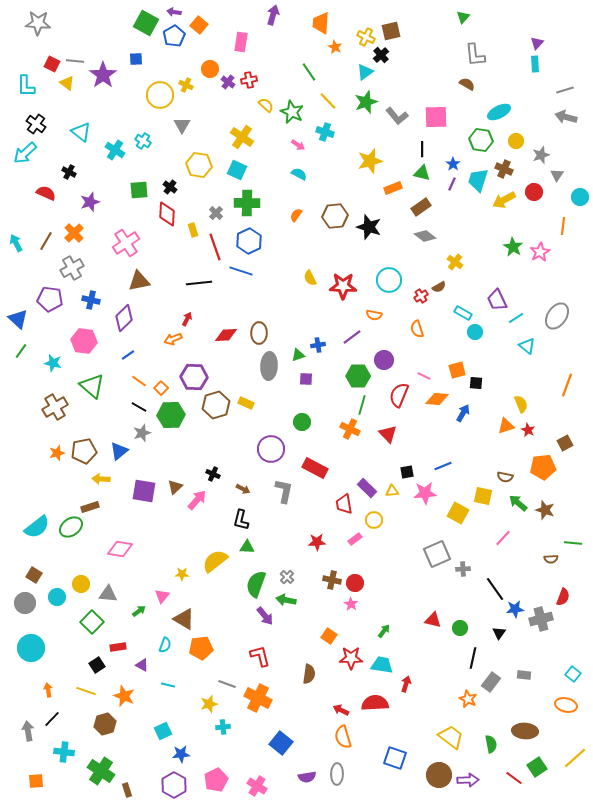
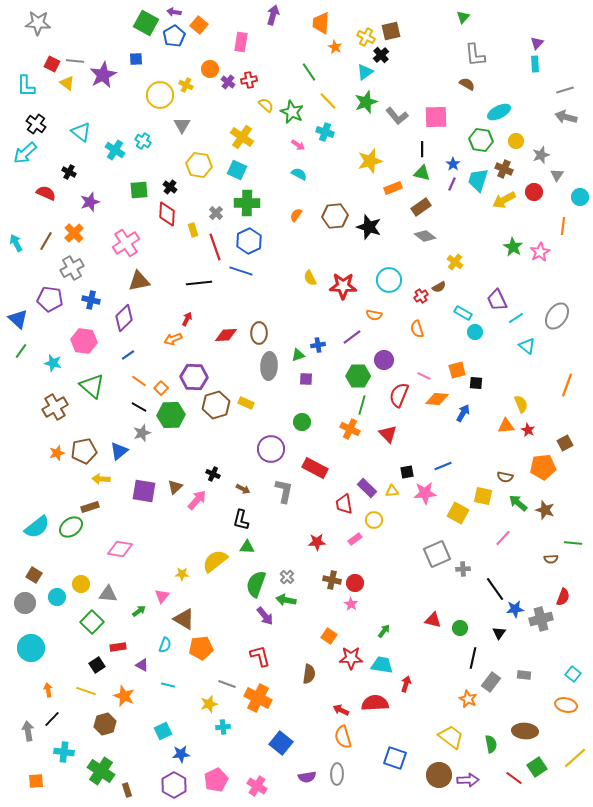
purple star at (103, 75): rotated 8 degrees clockwise
orange triangle at (506, 426): rotated 12 degrees clockwise
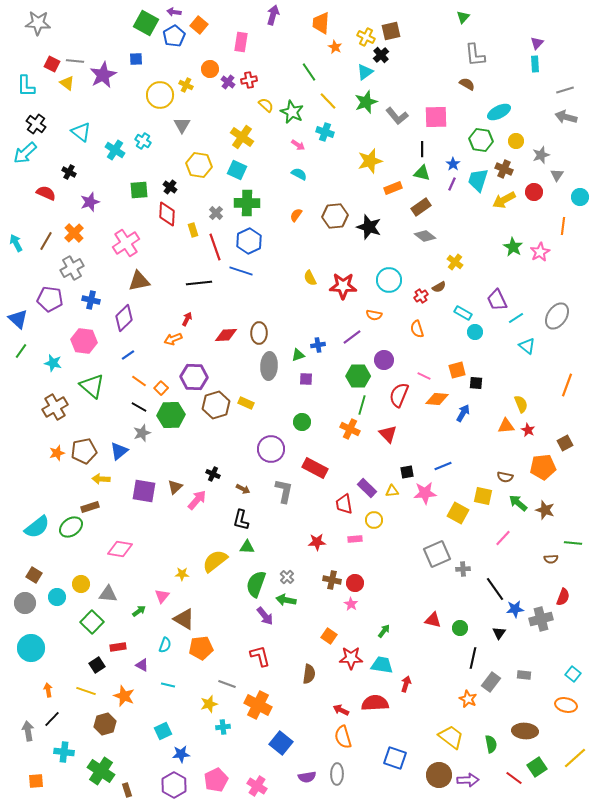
pink rectangle at (355, 539): rotated 32 degrees clockwise
orange cross at (258, 698): moved 7 px down
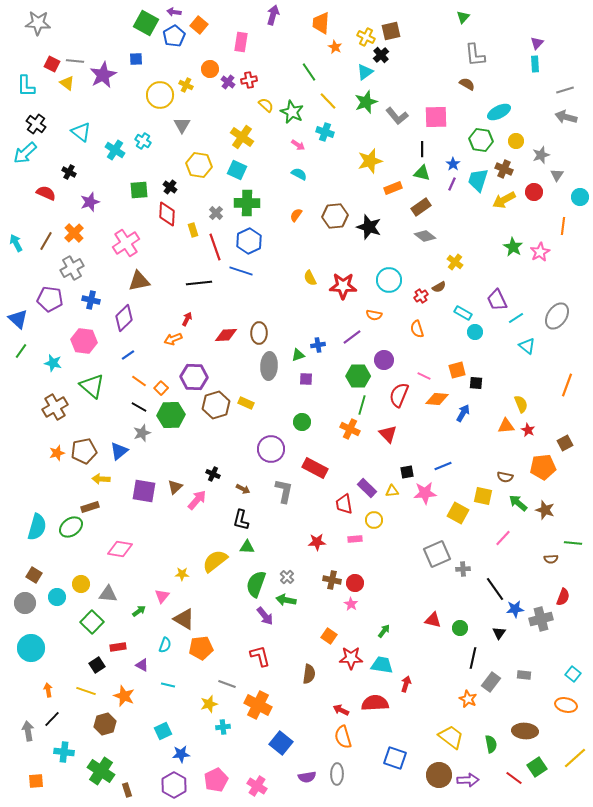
cyan semicircle at (37, 527): rotated 36 degrees counterclockwise
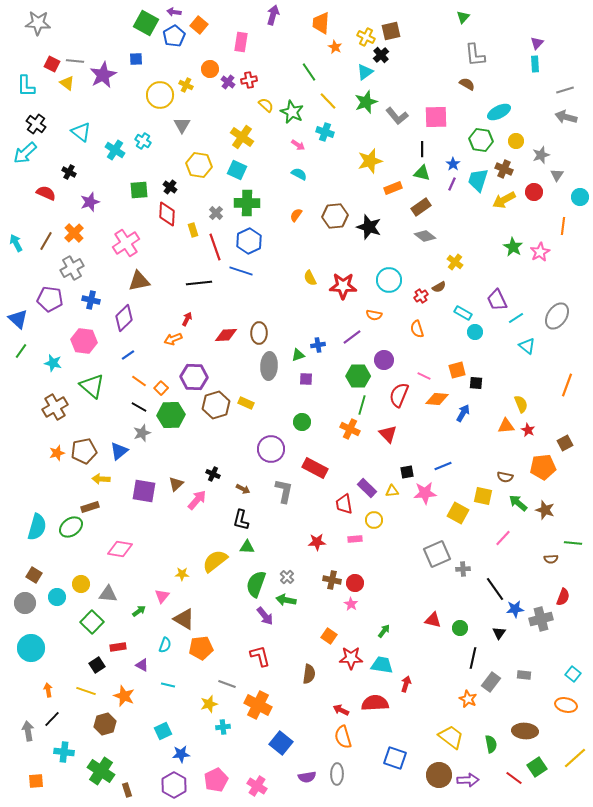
brown triangle at (175, 487): moved 1 px right, 3 px up
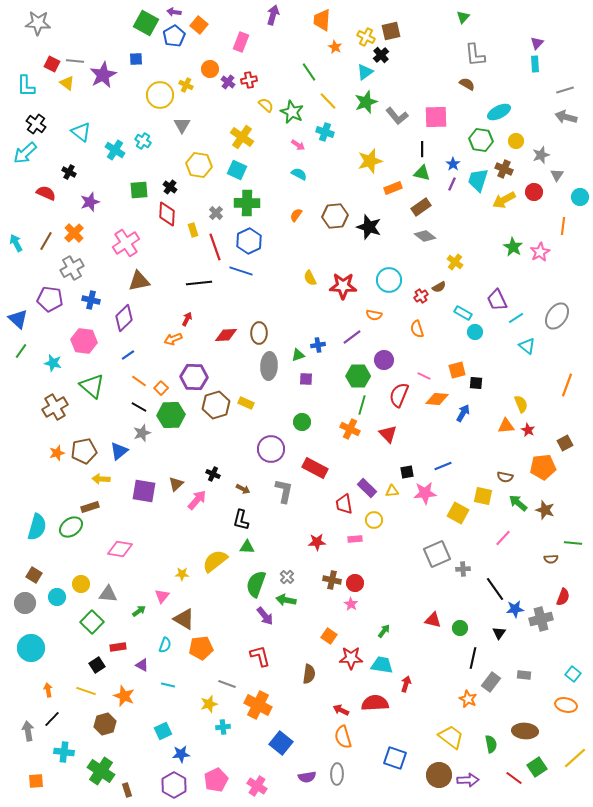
orange trapezoid at (321, 23): moved 1 px right, 3 px up
pink rectangle at (241, 42): rotated 12 degrees clockwise
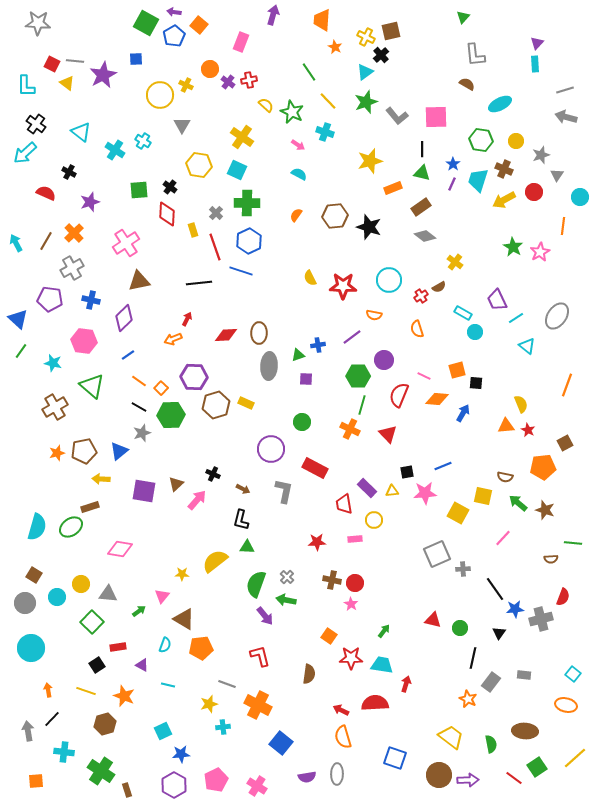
cyan ellipse at (499, 112): moved 1 px right, 8 px up
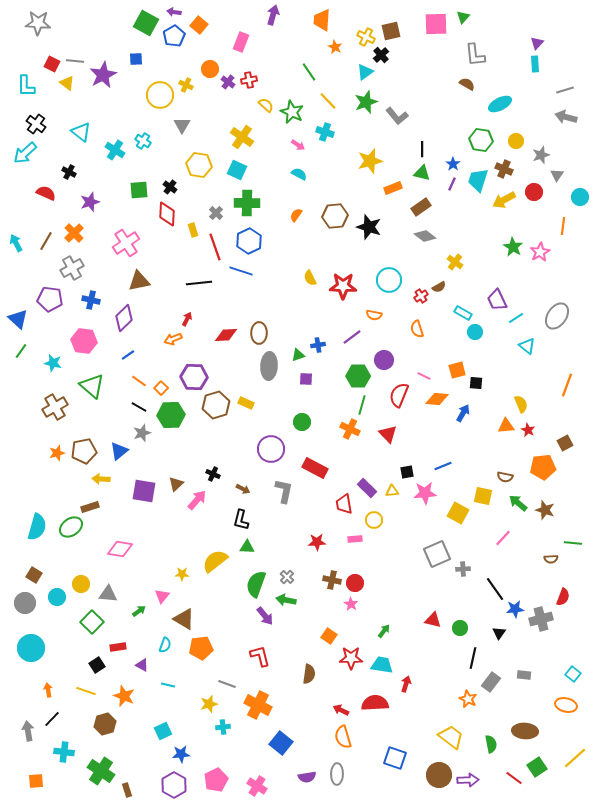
pink square at (436, 117): moved 93 px up
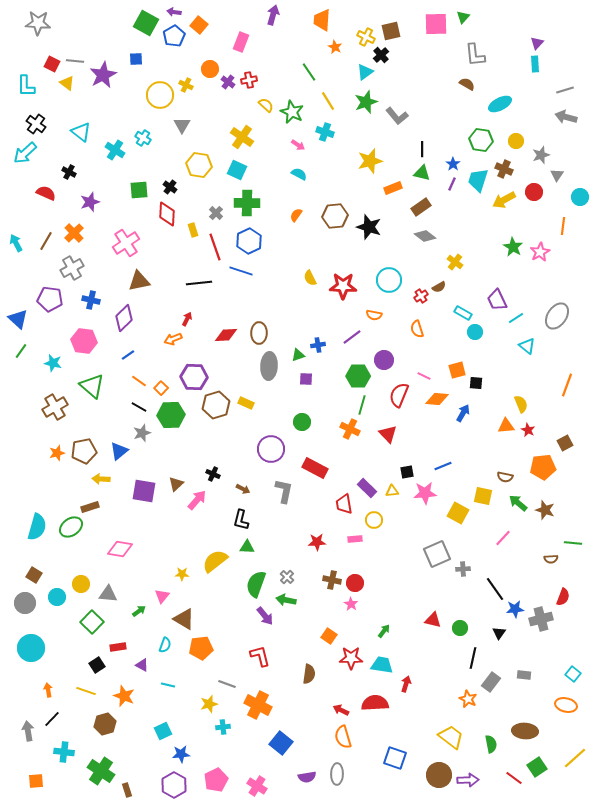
yellow line at (328, 101): rotated 12 degrees clockwise
cyan cross at (143, 141): moved 3 px up
